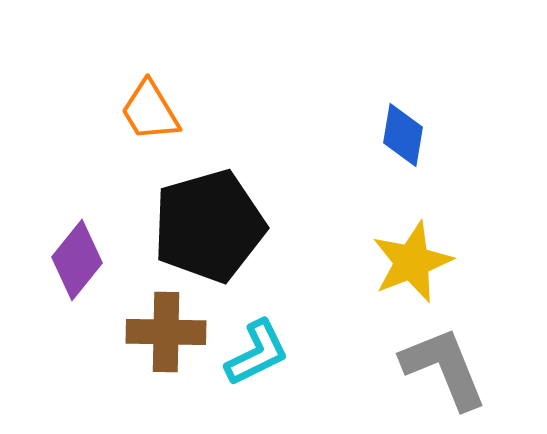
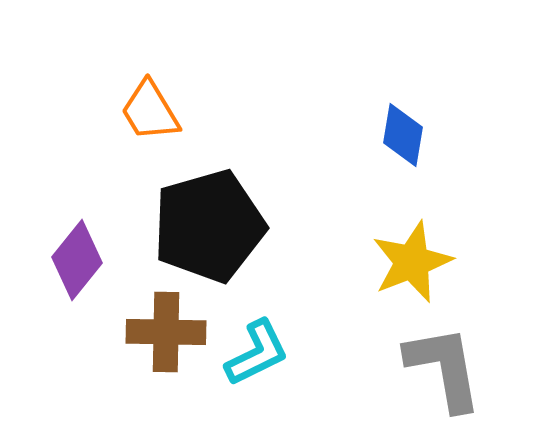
gray L-shape: rotated 12 degrees clockwise
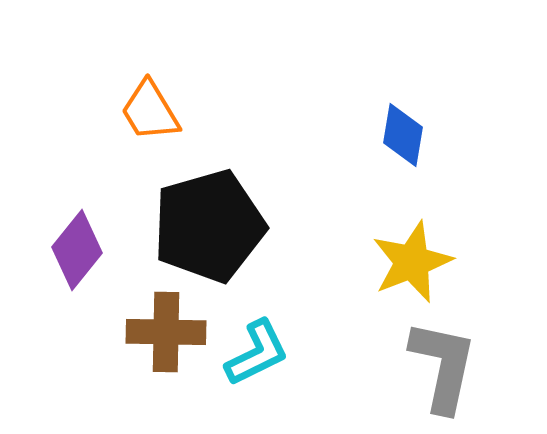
purple diamond: moved 10 px up
gray L-shape: moved 1 px left, 2 px up; rotated 22 degrees clockwise
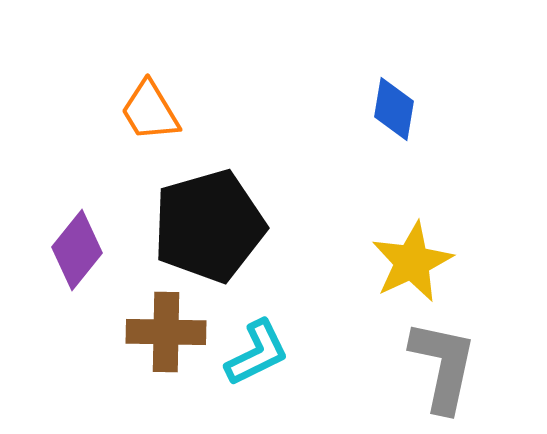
blue diamond: moved 9 px left, 26 px up
yellow star: rotated 4 degrees counterclockwise
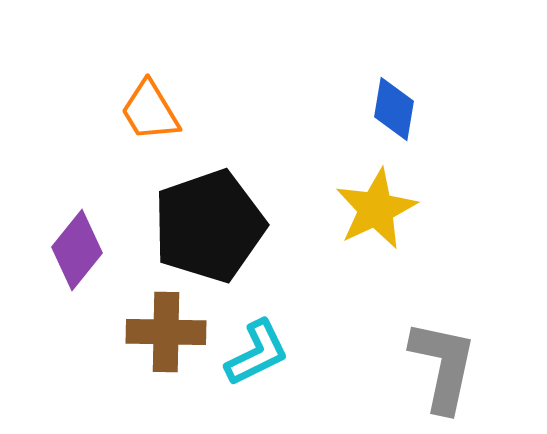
black pentagon: rotated 3 degrees counterclockwise
yellow star: moved 36 px left, 53 px up
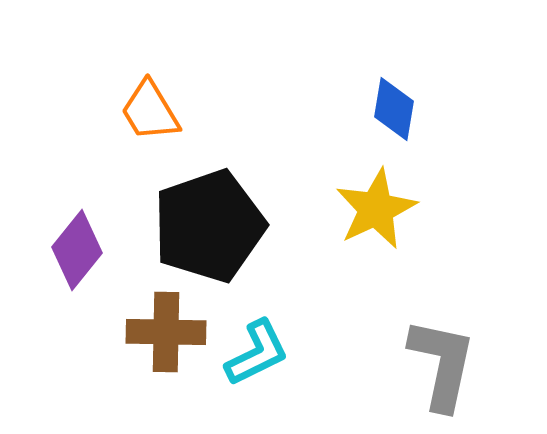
gray L-shape: moved 1 px left, 2 px up
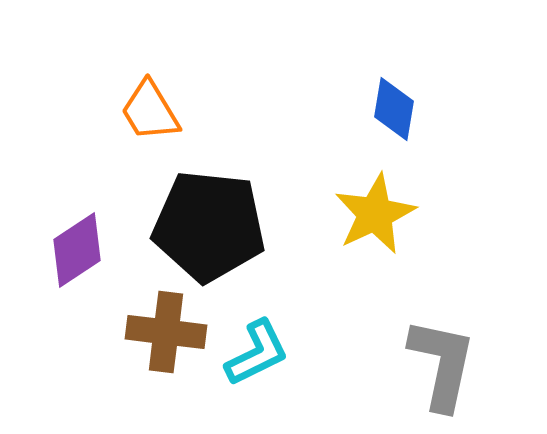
yellow star: moved 1 px left, 5 px down
black pentagon: rotated 25 degrees clockwise
purple diamond: rotated 18 degrees clockwise
brown cross: rotated 6 degrees clockwise
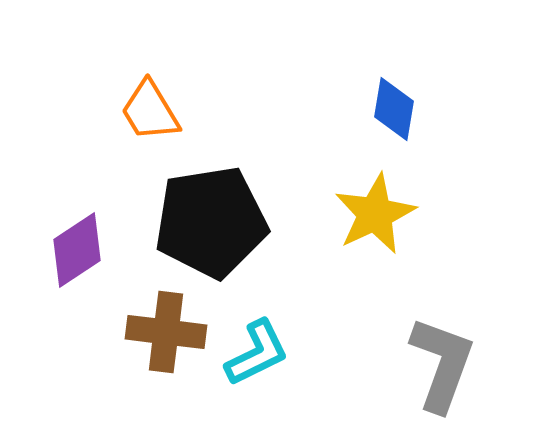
black pentagon: moved 2 px right, 4 px up; rotated 15 degrees counterclockwise
gray L-shape: rotated 8 degrees clockwise
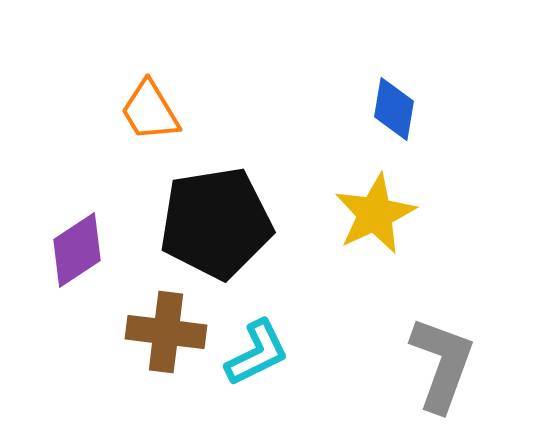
black pentagon: moved 5 px right, 1 px down
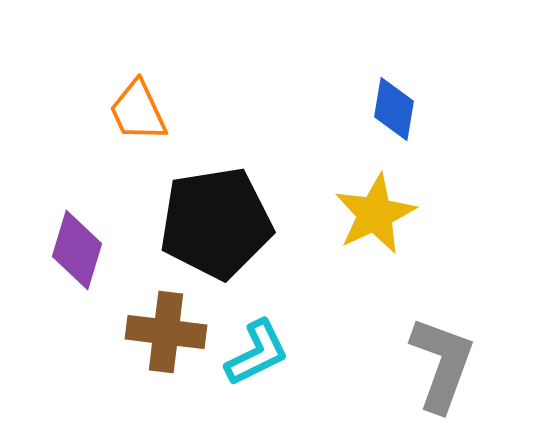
orange trapezoid: moved 12 px left; rotated 6 degrees clockwise
purple diamond: rotated 40 degrees counterclockwise
